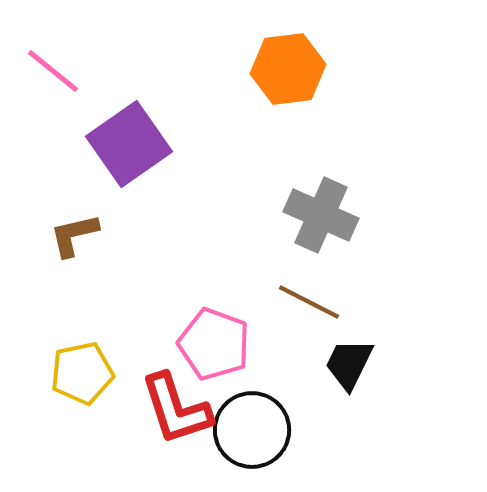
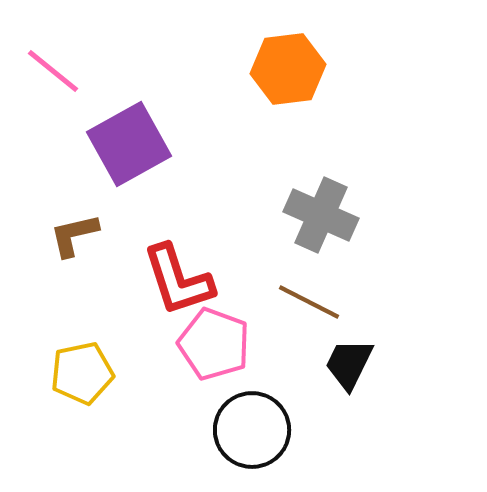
purple square: rotated 6 degrees clockwise
red L-shape: moved 2 px right, 129 px up
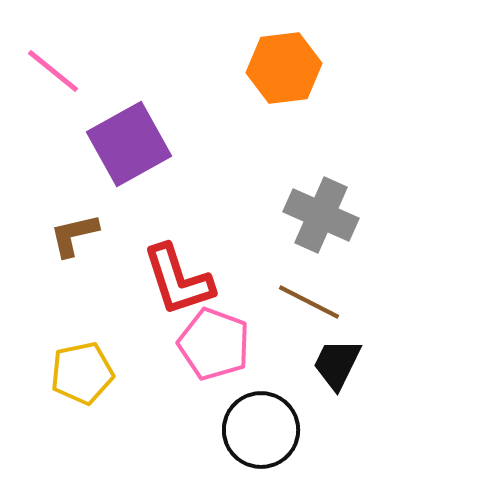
orange hexagon: moved 4 px left, 1 px up
black trapezoid: moved 12 px left
black circle: moved 9 px right
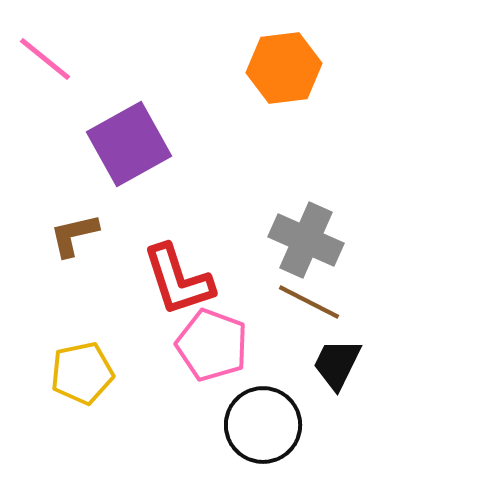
pink line: moved 8 px left, 12 px up
gray cross: moved 15 px left, 25 px down
pink pentagon: moved 2 px left, 1 px down
black circle: moved 2 px right, 5 px up
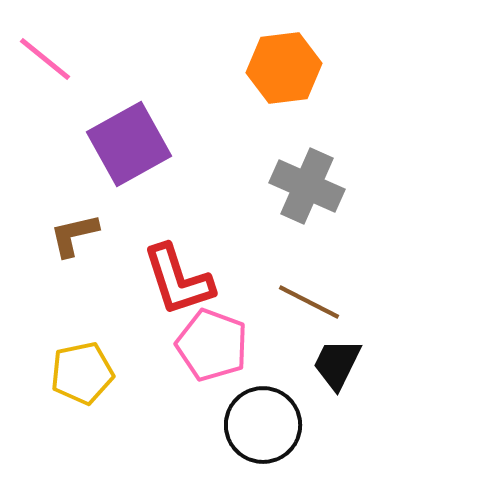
gray cross: moved 1 px right, 54 px up
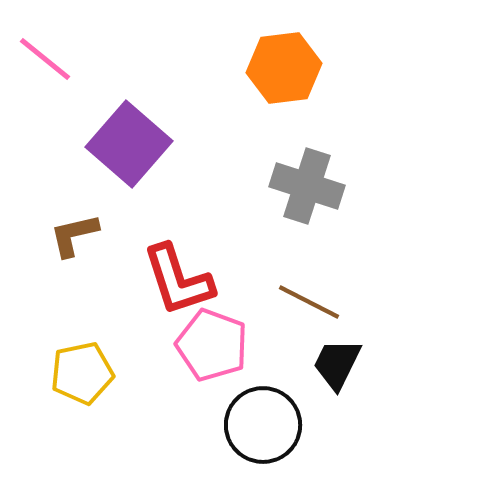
purple square: rotated 20 degrees counterclockwise
gray cross: rotated 6 degrees counterclockwise
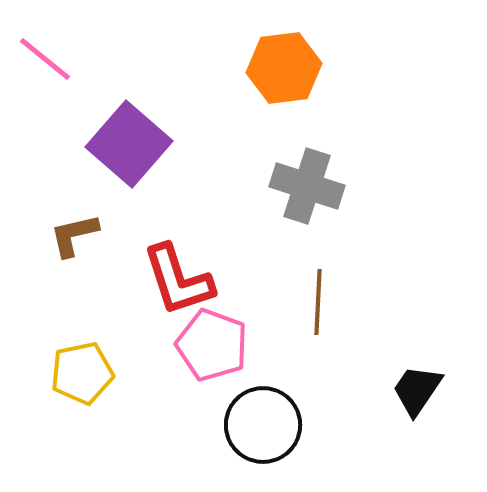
brown line: moved 9 px right; rotated 66 degrees clockwise
black trapezoid: moved 80 px right, 26 px down; rotated 8 degrees clockwise
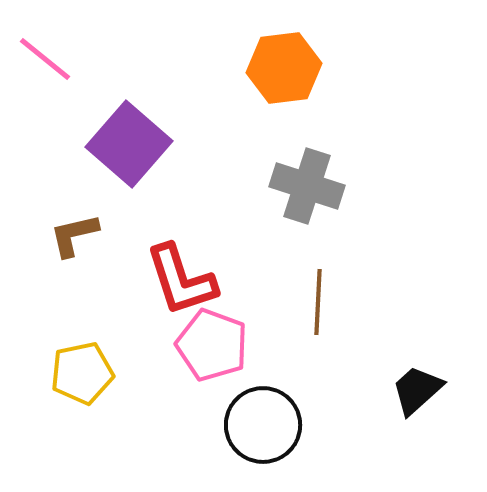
red L-shape: moved 3 px right
black trapezoid: rotated 14 degrees clockwise
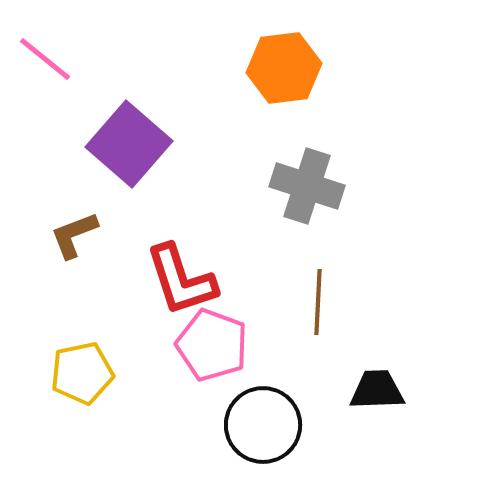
brown L-shape: rotated 8 degrees counterclockwise
black trapezoid: moved 40 px left; rotated 40 degrees clockwise
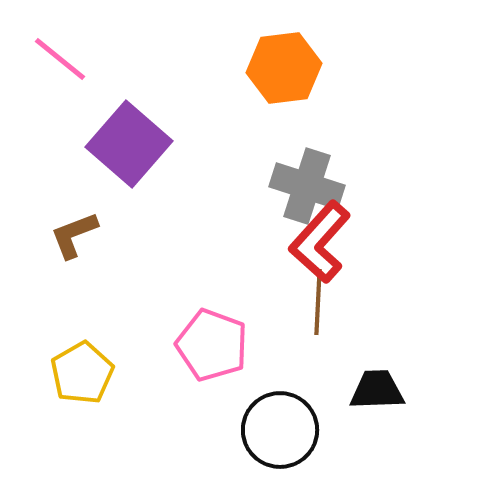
pink line: moved 15 px right
red L-shape: moved 139 px right, 38 px up; rotated 60 degrees clockwise
yellow pentagon: rotated 18 degrees counterclockwise
black circle: moved 17 px right, 5 px down
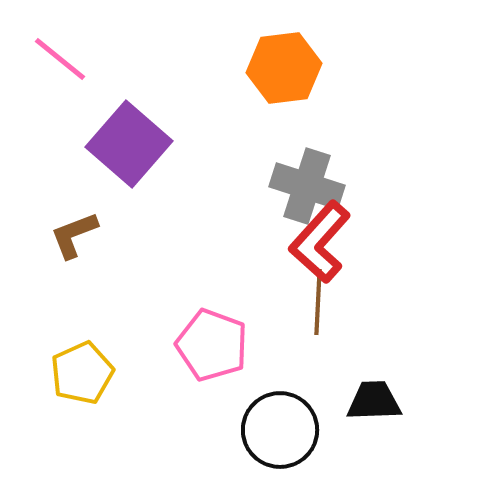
yellow pentagon: rotated 6 degrees clockwise
black trapezoid: moved 3 px left, 11 px down
